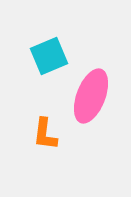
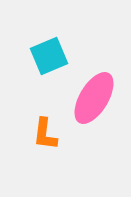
pink ellipse: moved 3 px right, 2 px down; rotated 10 degrees clockwise
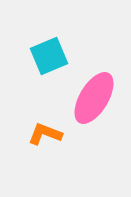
orange L-shape: rotated 104 degrees clockwise
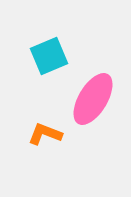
pink ellipse: moved 1 px left, 1 px down
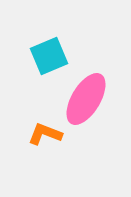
pink ellipse: moved 7 px left
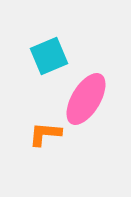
orange L-shape: rotated 16 degrees counterclockwise
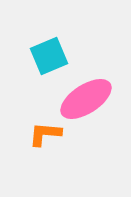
pink ellipse: rotated 26 degrees clockwise
